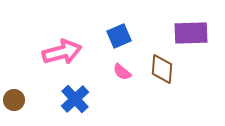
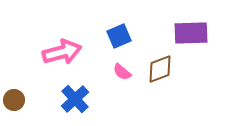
brown diamond: moved 2 px left; rotated 64 degrees clockwise
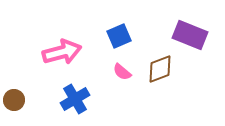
purple rectangle: moved 1 px left, 2 px down; rotated 24 degrees clockwise
blue cross: rotated 12 degrees clockwise
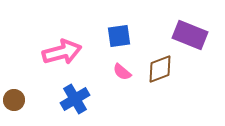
blue square: rotated 15 degrees clockwise
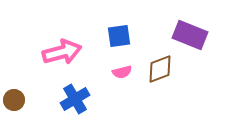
pink semicircle: rotated 54 degrees counterclockwise
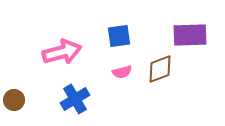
purple rectangle: rotated 24 degrees counterclockwise
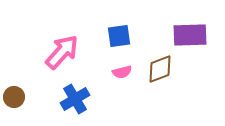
pink arrow: rotated 33 degrees counterclockwise
brown circle: moved 3 px up
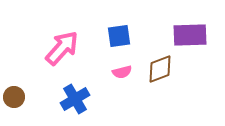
pink arrow: moved 4 px up
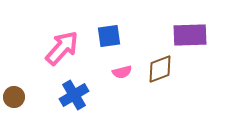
blue square: moved 10 px left
blue cross: moved 1 px left, 4 px up
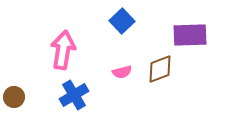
blue square: moved 13 px right, 15 px up; rotated 35 degrees counterclockwise
pink arrow: moved 1 px right, 2 px down; rotated 33 degrees counterclockwise
